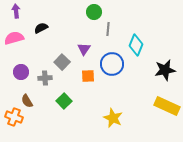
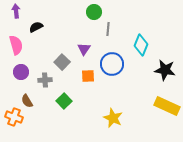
black semicircle: moved 5 px left, 1 px up
pink semicircle: moved 2 px right, 7 px down; rotated 90 degrees clockwise
cyan diamond: moved 5 px right
black star: rotated 20 degrees clockwise
gray cross: moved 2 px down
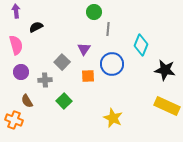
orange cross: moved 3 px down
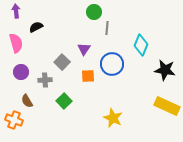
gray line: moved 1 px left, 1 px up
pink semicircle: moved 2 px up
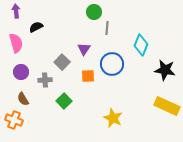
brown semicircle: moved 4 px left, 2 px up
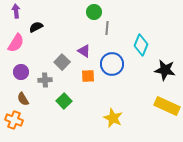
pink semicircle: rotated 48 degrees clockwise
purple triangle: moved 2 px down; rotated 32 degrees counterclockwise
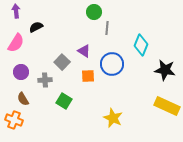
green square: rotated 14 degrees counterclockwise
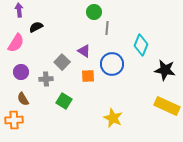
purple arrow: moved 3 px right, 1 px up
gray cross: moved 1 px right, 1 px up
orange cross: rotated 24 degrees counterclockwise
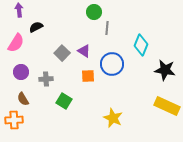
gray square: moved 9 px up
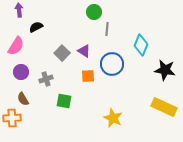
gray line: moved 1 px down
pink semicircle: moved 3 px down
gray cross: rotated 16 degrees counterclockwise
green square: rotated 21 degrees counterclockwise
yellow rectangle: moved 3 px left, 1 px down
orange cross: moved 2 px left, 2 px up
